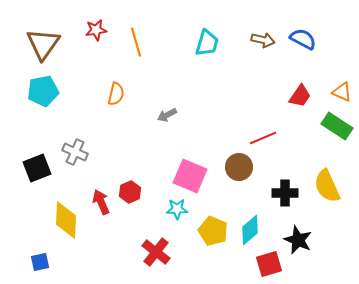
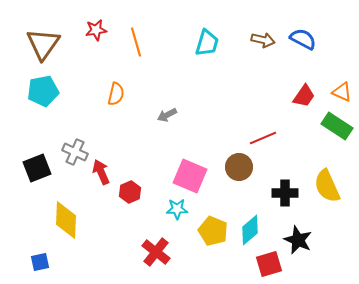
red trapezoid: moved 4 px right
red arrow: moved 30 px up
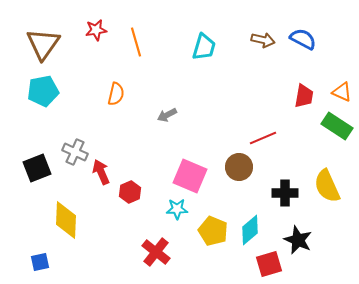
cyan trapezoid: moved 3 px left, 4 px down
red trapezoid: rotated 25 degrees counterclockwise
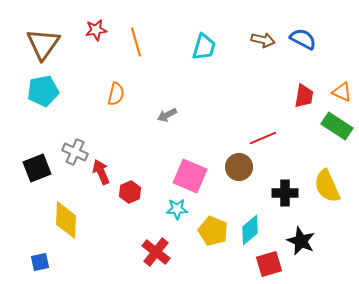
black star: moved 3 px right, 1 px down
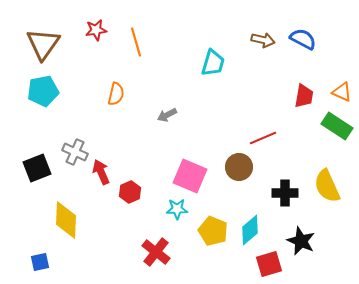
cyan trapezoid: moved 9 px right, 16 px down
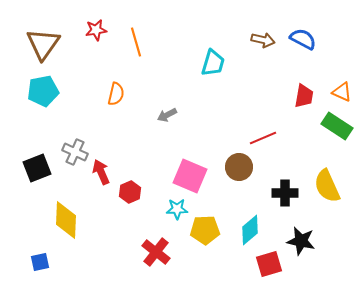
yellow pentagon: moved 8 px left, 1 px up; rotated 24 degrees counterclockwise
black star: rotated 12 degrees counterclockwise
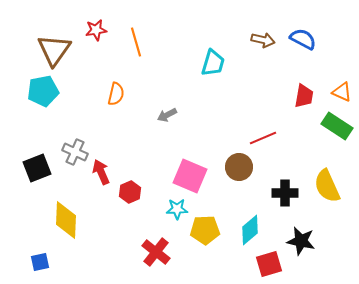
brown triangle: moved 11 px right, 6 px down
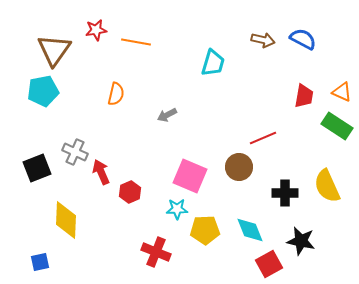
orange line: rotated 64 degrees counterclockwise
cyan diamond: rotated 72 degrees counterclockwise
red cross: rotated 16 degrees counterclockwise
red square: rotated 12 degrees counterclockwise
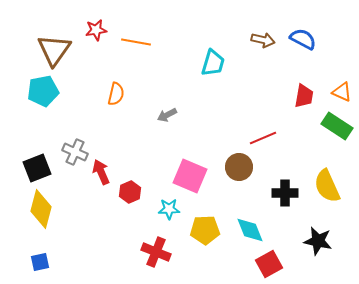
cyan star: moved 8 px left
yellow diamond: moved 25 px left, 11 px up; rotated 12 degrees clockwise
black star: moved 17 px right
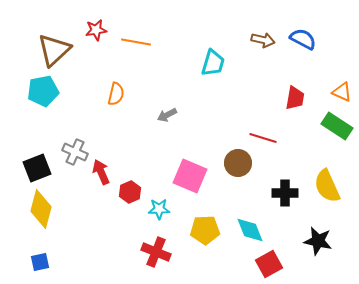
brown triangle: rotated 12 degrees clockwise
red trapezoid: moved 9 px left, 2 px down
red line: rotated 40 degrees clockwise
brown circle: moved 1 px left, 4 px up
cyan star: moved 10 px left
